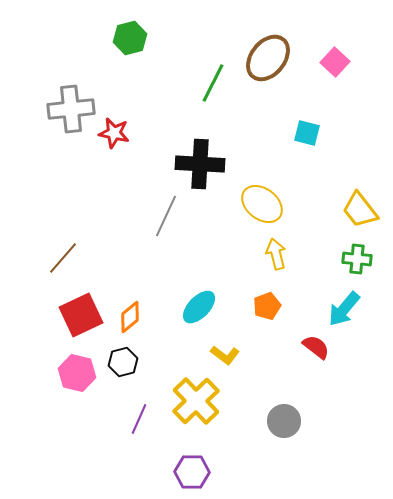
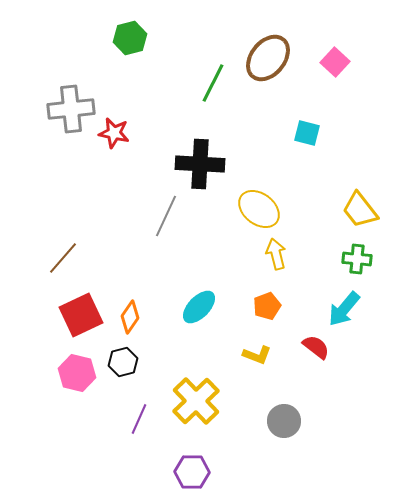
yellow ellipse: moved 3 px left, 5 px down
orange diamond: rotated 16 degrees counterclockwise
yellow L-shape: moved 32 px right; rotated 16 degrees counterclockwise
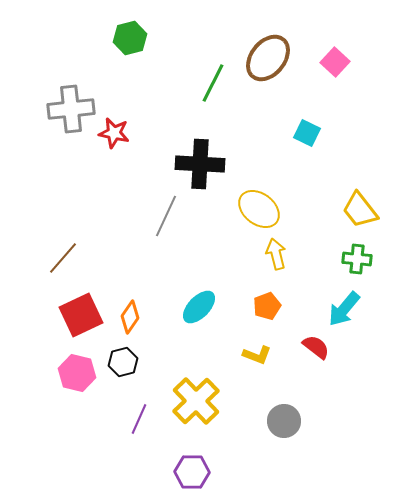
cyan square: rotated 12 degrees clockwise
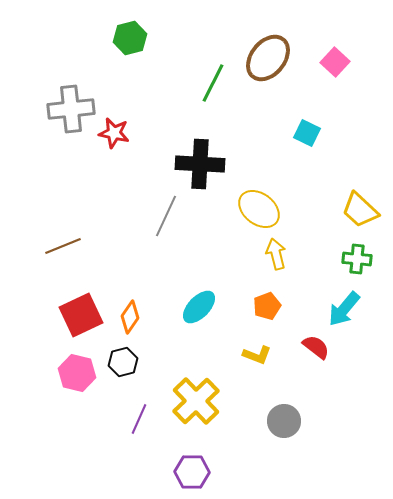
yellow trapezoid: rotated 9 degrees counterclockwise
brown line: moved 12 px up; rotated 27 degrees clockwise
